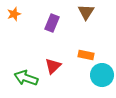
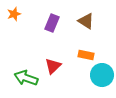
brown triangle: moved 9 px down; rotated 30 degrees counterclockwise
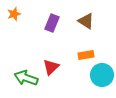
orange rectangle: rotated 21 degrees counterclockwise
red triangle: moved 2 px left, 1 px down
